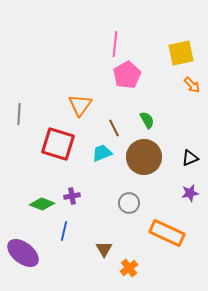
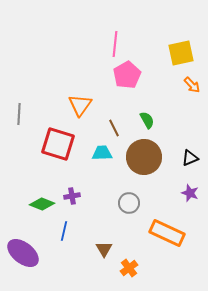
cyan trapezoid: rotated 20 degrees clockwise
purple star: rotated 30 degrees clockwise
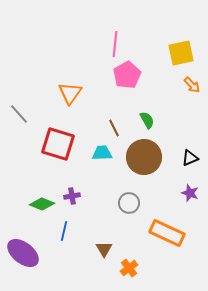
orange triangle: moved 10 px left, 12 px up
gray line: rotated 45 degrees counterclockwise
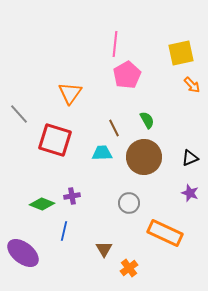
red square: moved 3 px left, 4 px up
orange rectangle: moved 2 px left
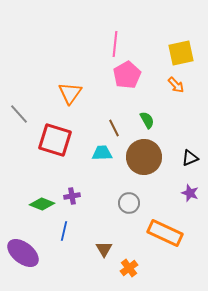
orange arrow: moved 16 px left
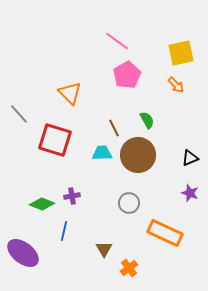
pink line: moved 2 px right, 3 px up; rotated 60 degrees counterclockwise
orange triangle: rotated 20 degrees counterclockwise
brown circle: moved 6 px left, 2 px up
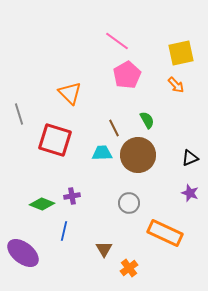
gray line: rotated 25 degrees clockwise
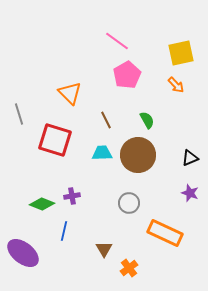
brown line: moved 8 px left, 8 px up
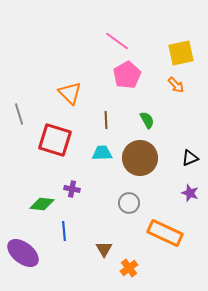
brown line: rotated 24 degrees clockwise
brown circle: moved 2 px right, 3 px down
purple cross: moved 7 px up; rotated 21 degrees clockwise
green diamond: rotated 15 degrees counterclockwise
blue line: rotated 18 degrees counterclockwise
